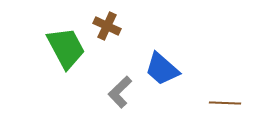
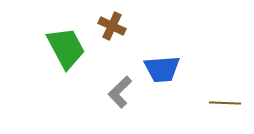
brown cross: moved 5 px right
blue trapezoid: rotated 45 degrees counterclockwise
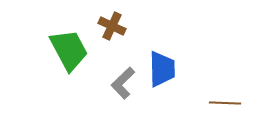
green trapezoid: moved 3 px right, 2 px down
blue trapezoid: rotated 87 degrees counterclockwise
gray L-shape: moved 3 px right, 9 px up
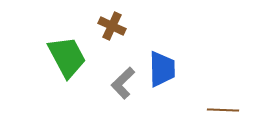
green trapezoid: moved 2 px left, 7 px down
brown line: moved 2 px left, 7 px down
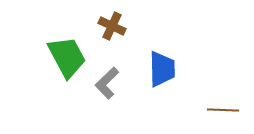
gray L-shape: moved 16 px left
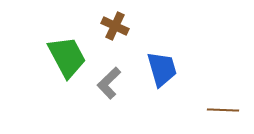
brown cross: moved 3 px right
blue trapezoid: rotated 15 degrees counterclockwise
gray L-shape: moved 2 px right
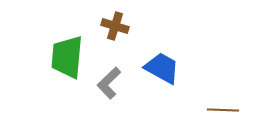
brown cross: rotated 8 degrees counterclockwise
green trapezoid: rotated 147 degrees counterclockwise
blue trapezoid: moved 1 px up; rotated 45 degrees counterclockwise
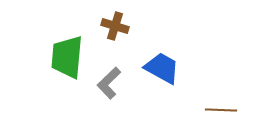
brown line: moved 2 px left
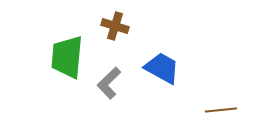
brown line: rotated 8 degrees counterclockwise
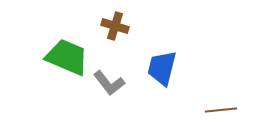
green trapezoid: rotated 108 degrees clockwise
blue trapezoid: rotated 105 degrees counterclockwise
gray L-shape: rotated 84 degrees counterclockwise
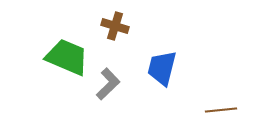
gray L-shape: moved 1 px left, 1 px down; rotated 96 degrees counterclockwise
